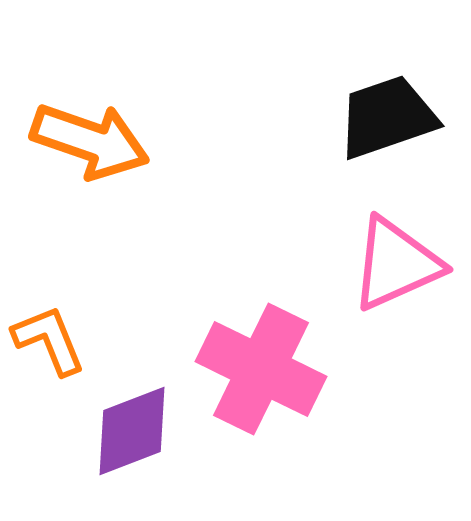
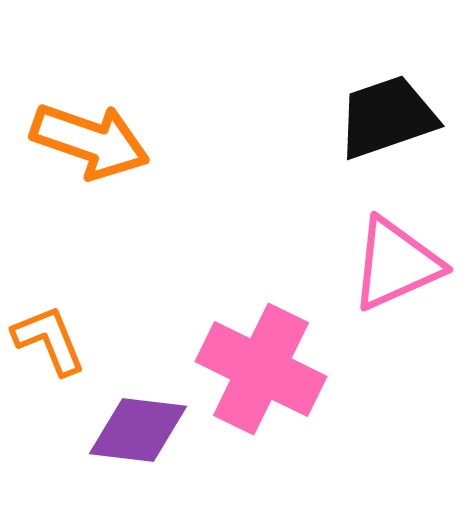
purple diamond: moved 6 px right, 1 px up; rotated 28 degrees clockwise
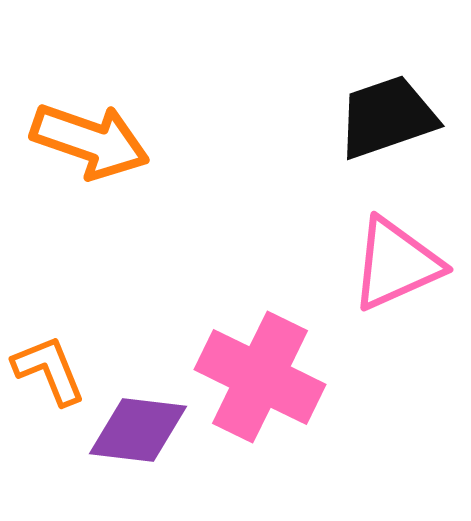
orange L-shape: moved 30 px down
pink cross: moved 1 px left, 8 px down
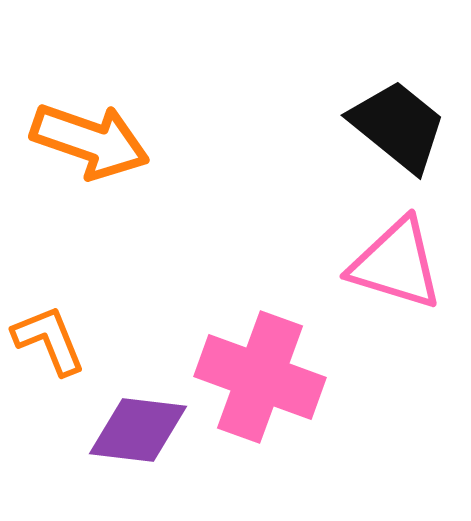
black trapezoid: moved 11 px right, 9 px down; rotated 58 degrees clockwise
pink triangle: rotated 41 degrees clockwise
orange L-shape: moved 30 px up
pink cross: rotated 6 degrees counterclockwise
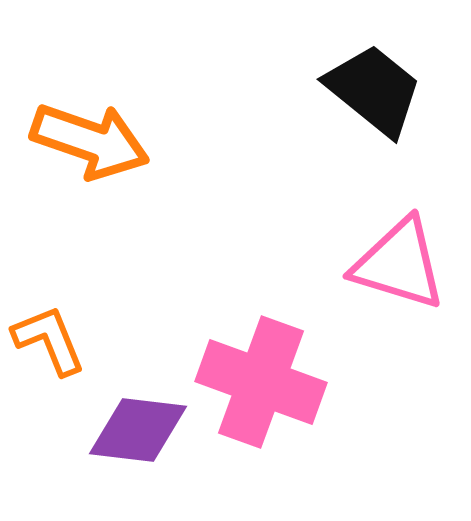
black trapezoid: moved 24 px left, 36 px up
pink triangle: moved 3 px right
pink cross: moved 1 px right, 5 px down
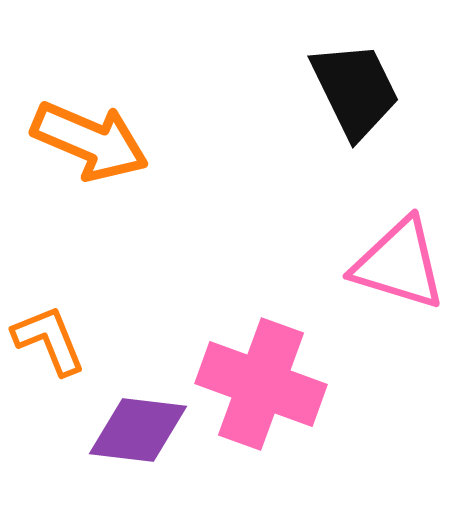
black trapezoid: moved 19 px left; rotated 25 degrees clockwise
orange arrow: rotated 4 degrees clockwise
pink cross: moved 2 px down
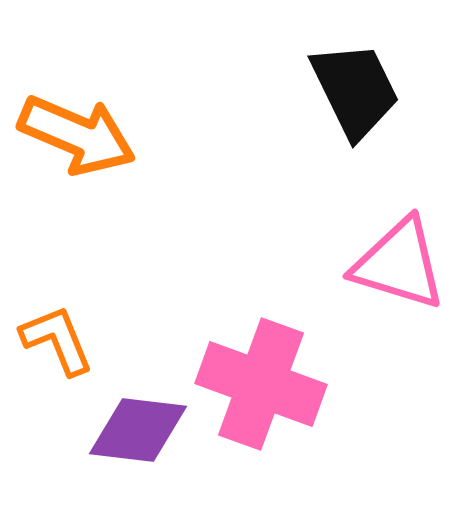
orange arrow: moved 13 px left, 6 px up
orange L-shape: moved 8 px right
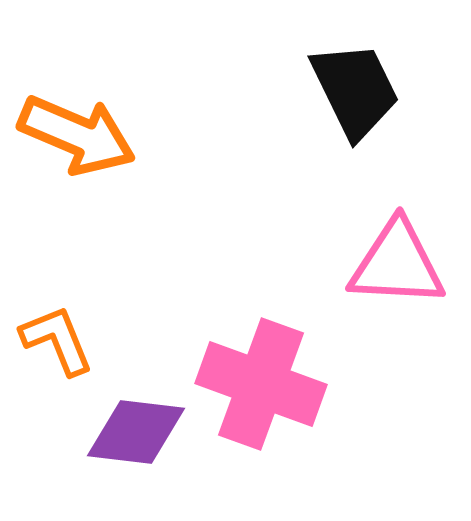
pink triangle: moved 2 px left; rotated 14 degrees counterclockwise
purple diamond: moved 2 px left, 2 px down
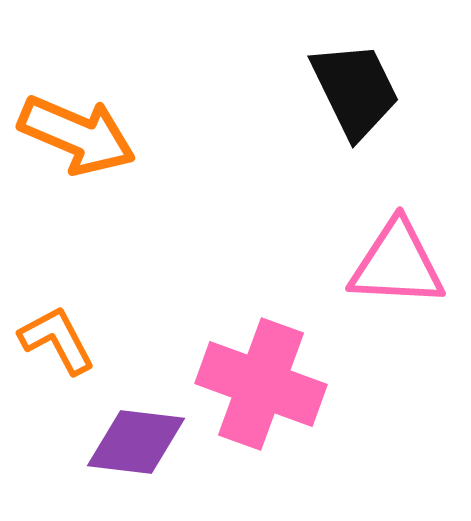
orange L-shape: rotated 6 degrees counterclockwise
purple diamond: moved 10 px down
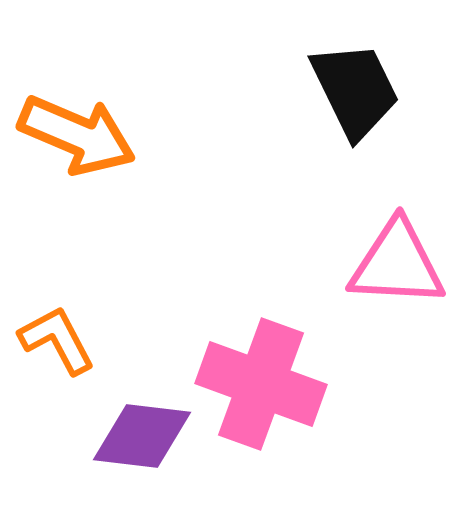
purple diamond: moved 6 px right, 6 px up
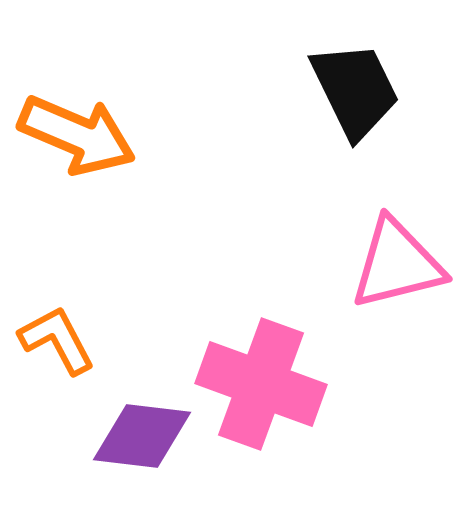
pink triangle: rotated 17 degrees counterclockwise
